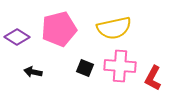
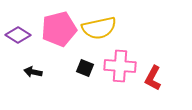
yellow semicircle: moved 15 px left
purple diamond: moved 1 px right, 2 px up
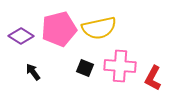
purple diamond: moved 3 px right, 1 px down
black arrow: rotated 42 degrees clockwise
